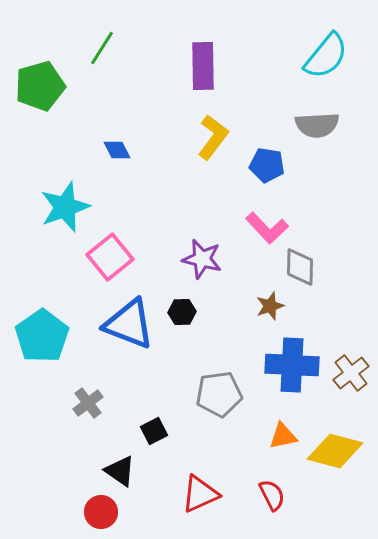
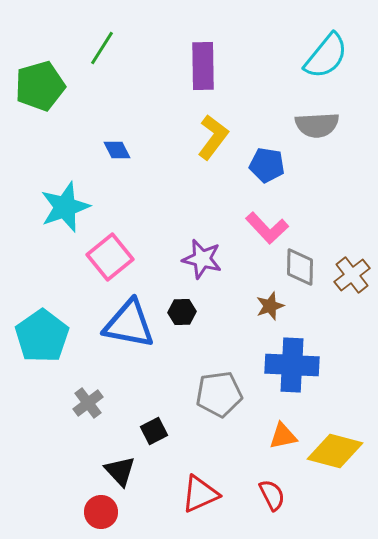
blue triangle: rotated 10 degrees counterclockwise
brown cross: moved 1 px right, 98 px up
black triangle: rotated 12 degrees clockwise
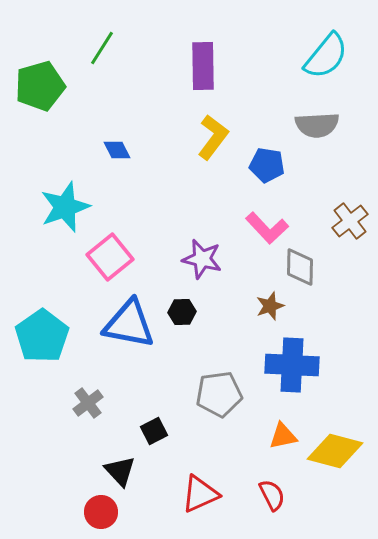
brown cross: moved 2 px left, 54 px up
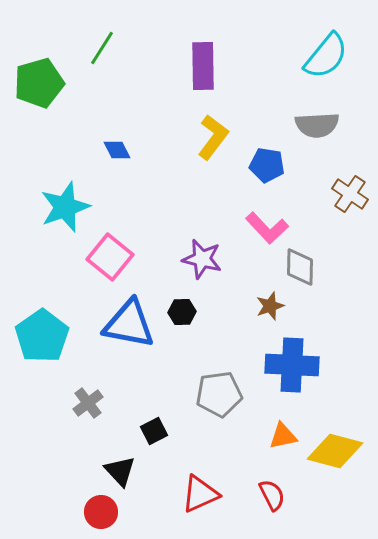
green pentagon: moved 1 px left, 3 px up
brown cross: moved 27 px up; rotated 18 degrees counterclockwise
pink square: rotated 12 degrees counterclockwise
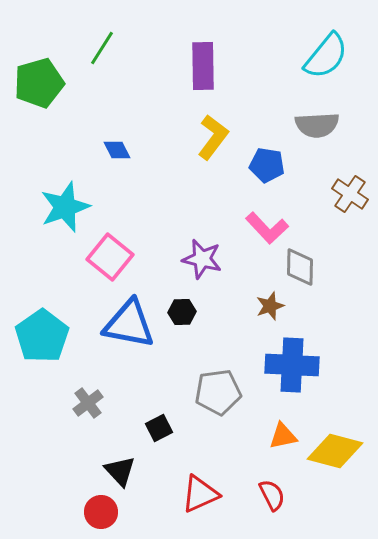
gray pentagon: moved 1 px left, 2 px up
black square: moved 5 px right, 3 px up
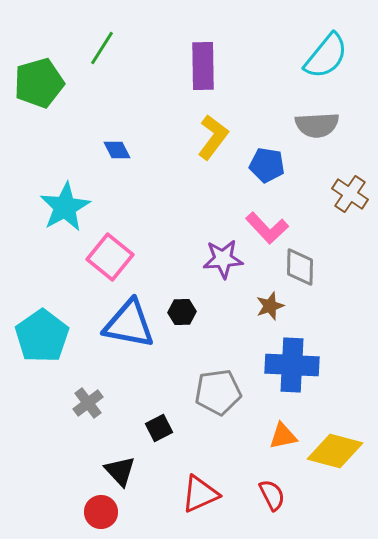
cyan star: rotated 9 degrees counterclockwise
purple star: moved 21 px right; rotated 18 degrees counterclockwise
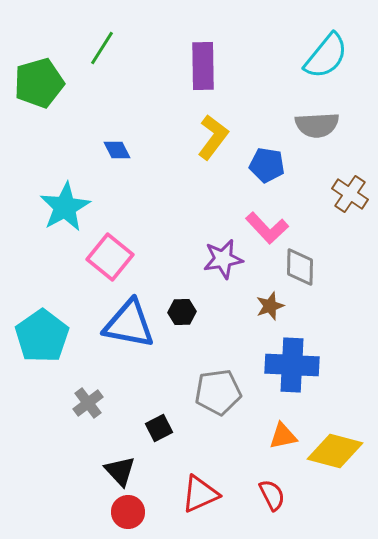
purple star: rotated 6 degrees counterclockwise
red circle: moved 27 px right
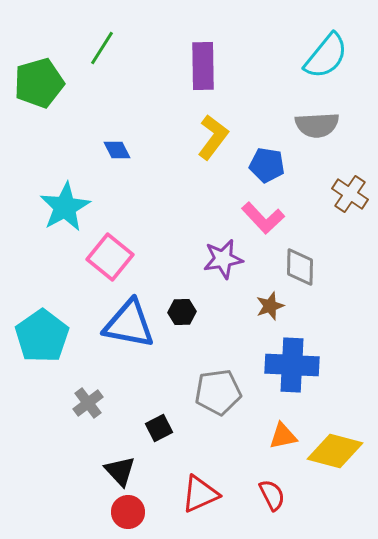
pink L-shape: moved 4 px left, 10 px up
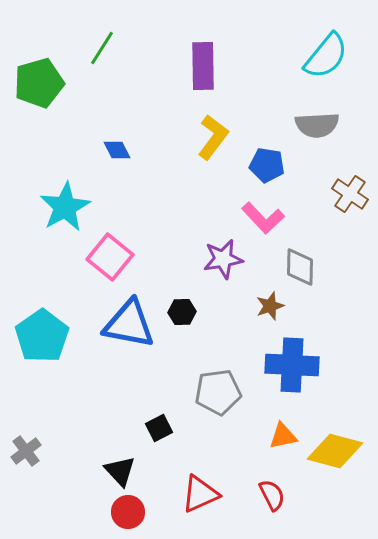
gray cross: moved 62 px left, 48 px down
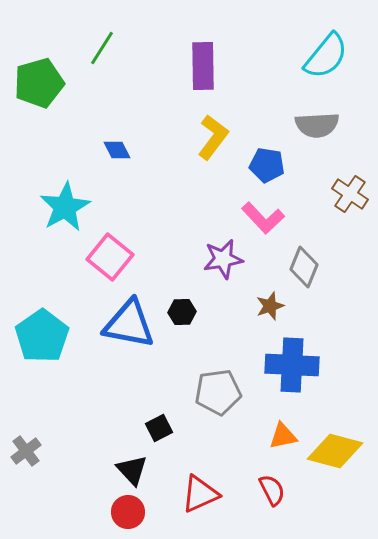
gray diamond: moved 4 px right; rotated 21 degrees clockwise
black triangle: moved 12 px right, 1 px up
red semicircle: moved 5 px up
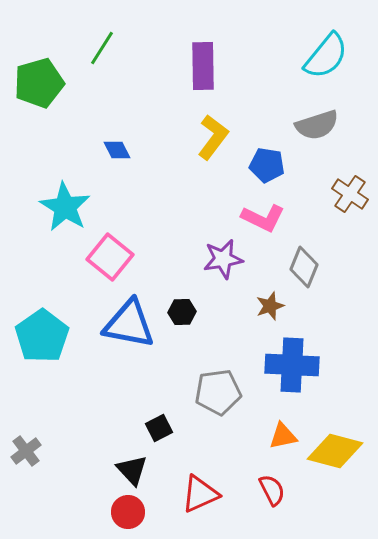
gray semicircle: rotated 15 degrees counterclockwise
cyan star: rotated 12 degrees counterclockwise
pink L-shape: rotated 21 degrees counterclockwise
